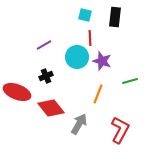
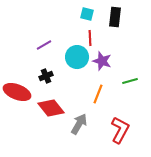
cyan square: moved 2 px right, 1 px up
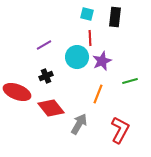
purple star: rotated 30 degrees clockwise
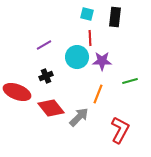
purple star: rotated 24 degrees clockwise
gray arrow: moved 7 px up; rotated 15 degrees clockwise
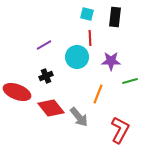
purple star: moved 9 px right
gray arrow: rotated 95 degrees clockwise
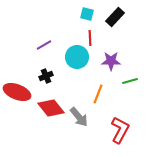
black rectangle: rotated 36 degrees clockwise
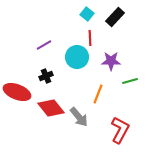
cyan square: rotated 24 degrees clockwise
